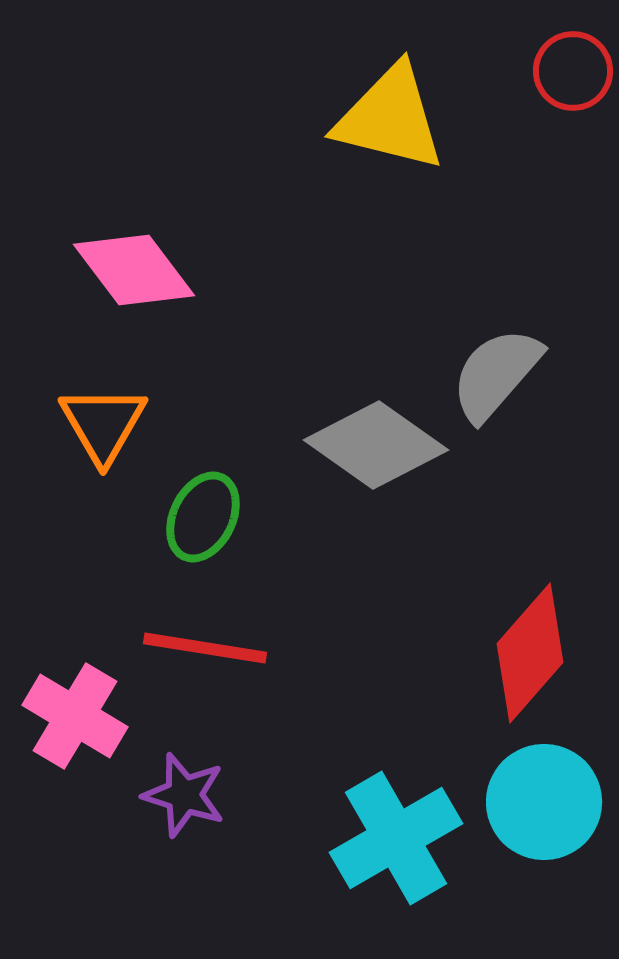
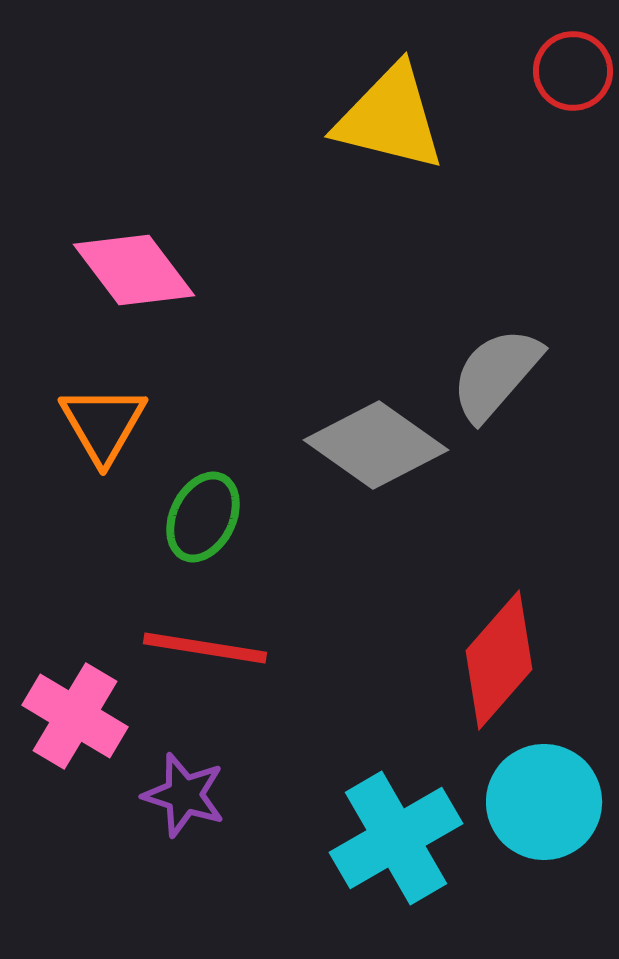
red diamond: moved 31 px left, 7 px down
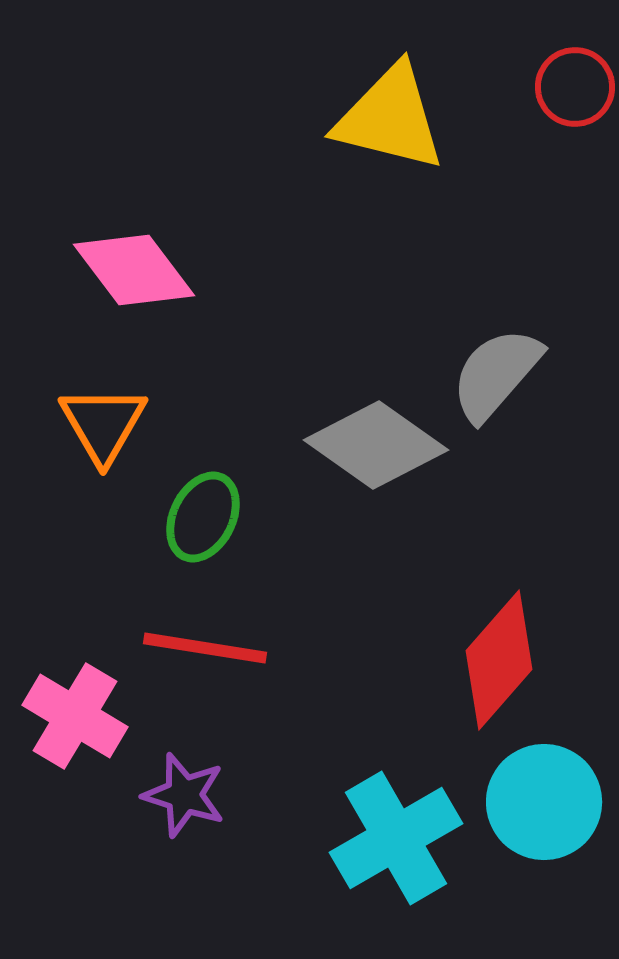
red circle: moved 2 px right, 16 px down
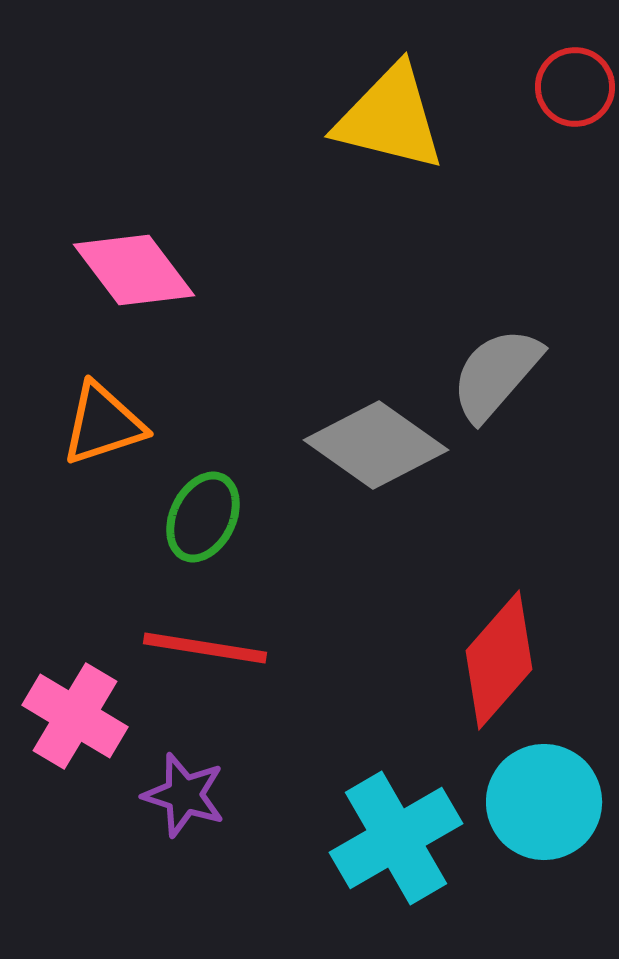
orange triangle: rotated 42 degrees clockwise
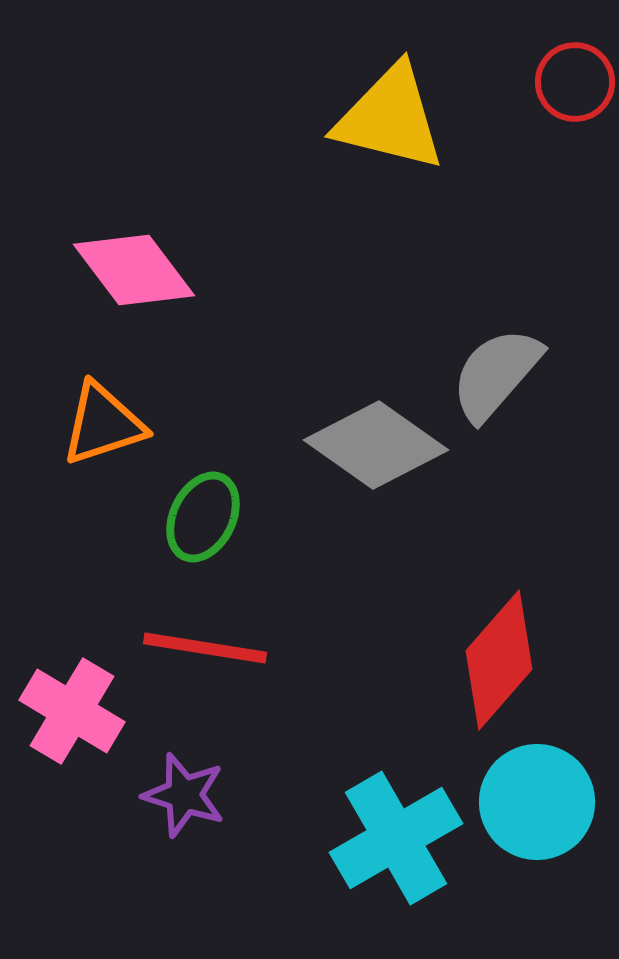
red circle: moved 5 px up
pink cross: moved 3 px left, 5 px up
cyan circle: moved 7 px left
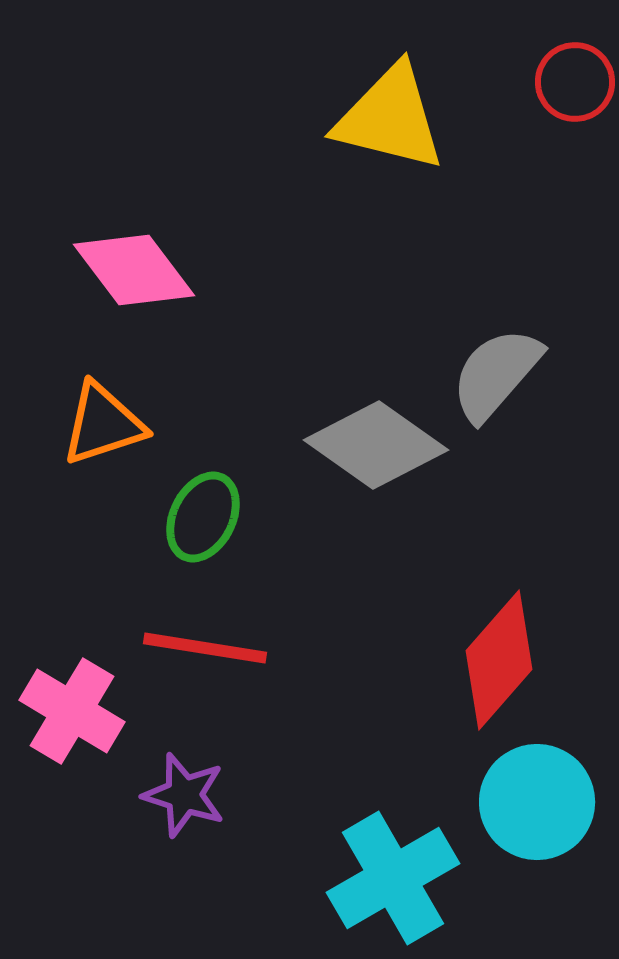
cyan cross: moved 3 px left, 40 px down
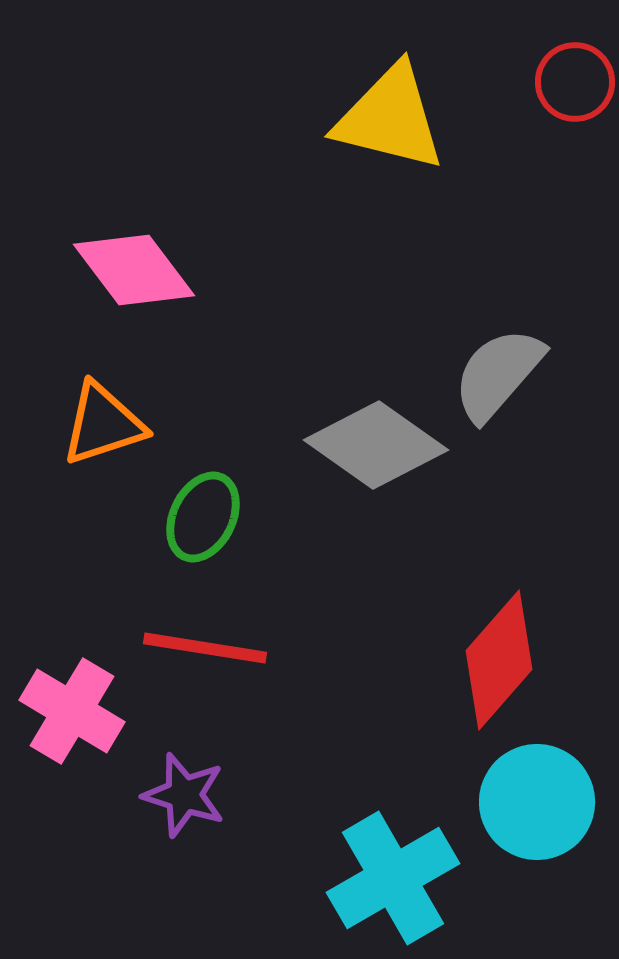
gray semicircle: moved 2 px right
